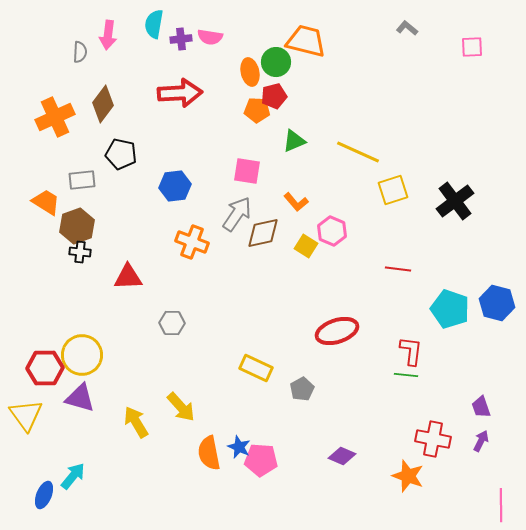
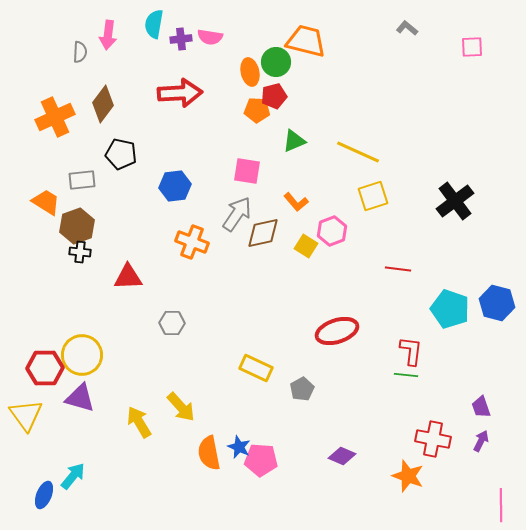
yellow square at (393, 190): moved 20 px left, 6 px down
pink hexagon at (332, 231): rotated 16 degrees clockwise
yellow arrow at (136, 422): moved 3 px right
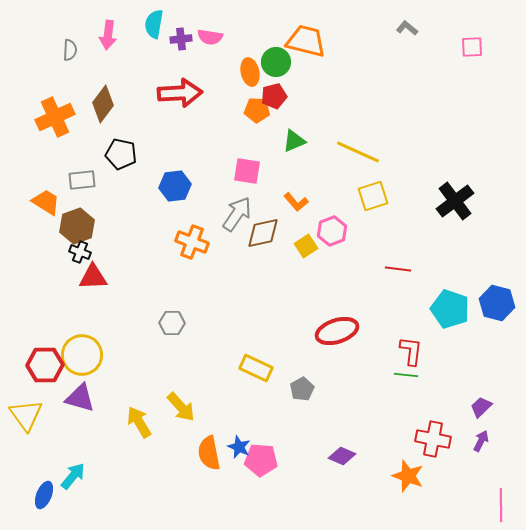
gray semicircle at (80, 52): moved 10 px left, 2 px up
yellow square at (306, 246): rotated 25 degrees clockwise
black cross at (80, 252): rotated 15 degrees clockwise
red triangle at (128, 277): moved 35 px left
red hexagon at (45, 368): moved 3 px up
purple trapezoid at (481, 407): rotated 65 degrees clockwise
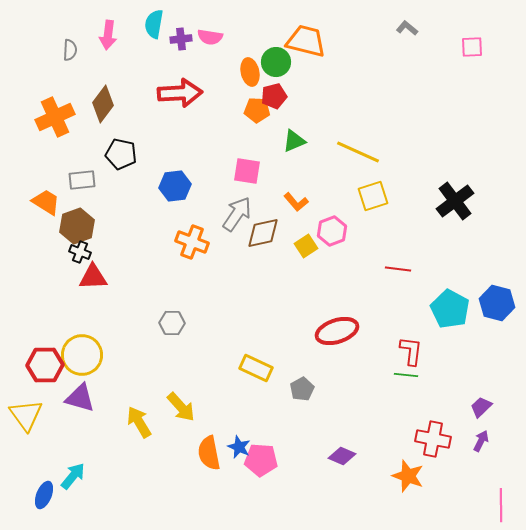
cyan pentagon at (450, 309): rotated 9 degrees clockwise
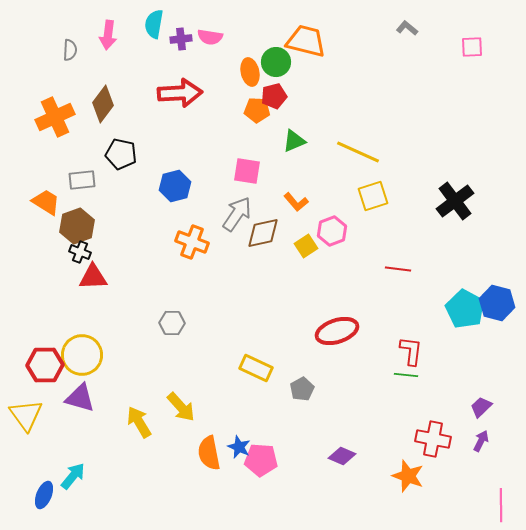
blue hexagon at (175, 186): rotated 8 degrees counterclockwise
cyan pentagon at (450, 309): moved 15 px right
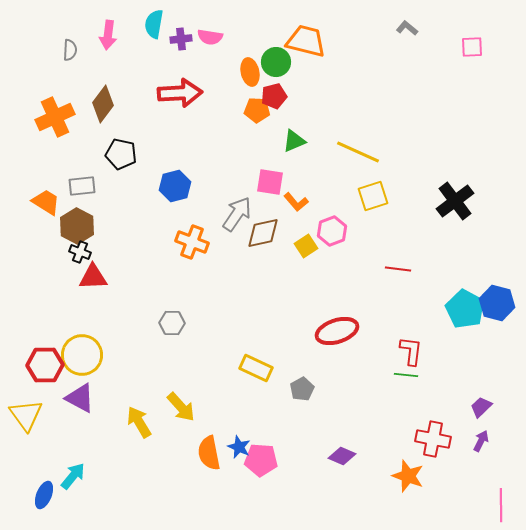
pink square at (247, 171): moved 23 px right, 11 px down
gray rectangle at (82, 180): moved 6 px down
brown hexagon at (77, 226): rotated 12 degrees counterclockwise
purple triangle at (80, 398): rotated 12 degrees clockwise
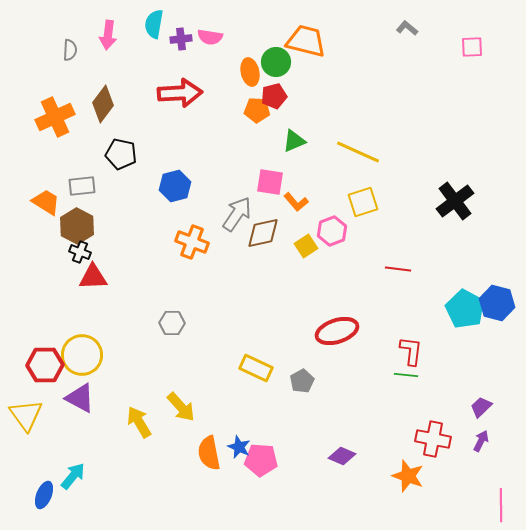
yellow square at (373, 196): moved 10 px left, 6 px down
gray pentagon at (302, 389): moved 8 px up
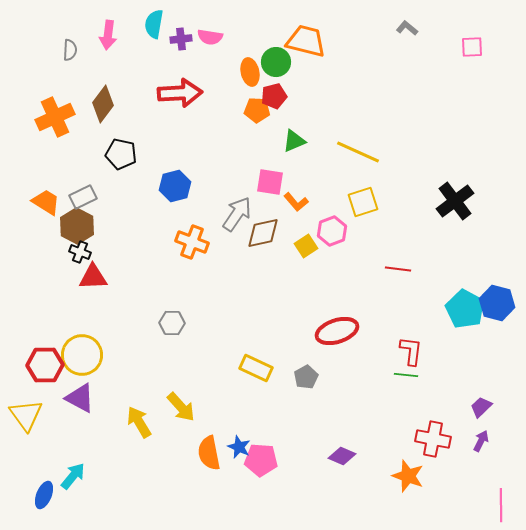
gray rectangle at (82, 186): moved 1 px right, 11 px down; rotated 20 degrees counterclockwise
gray pentagon at (302, 381): moved 4 px right, 4 px up
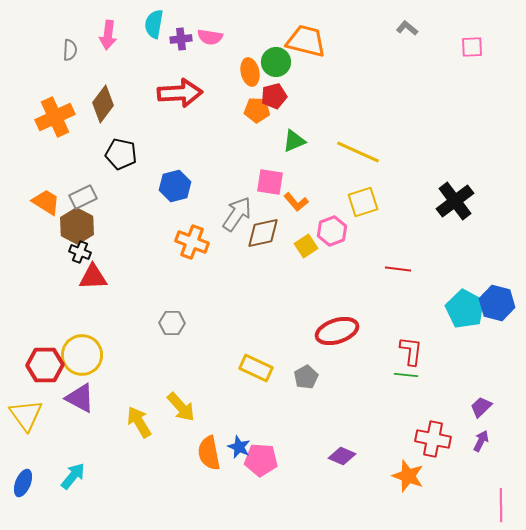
blue ellipse at (44, 495): moved 21 px left, 12 px up
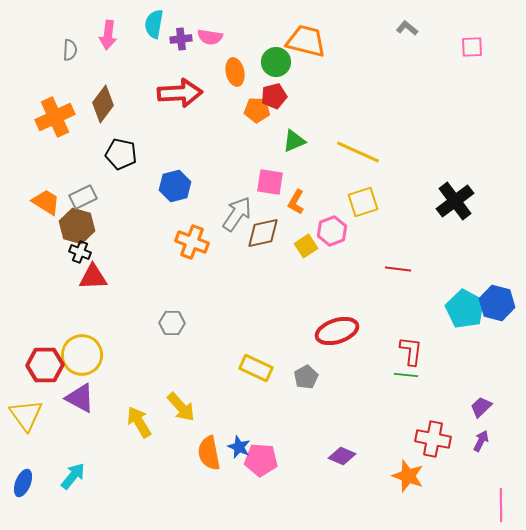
orange ellipse at (250, 72): moved 15 px left
orange L-shape at (296, 202): rotated 70 degrees clockwise
brown hexagon at (77, 226): rotated 12 degrees counterclockwise
